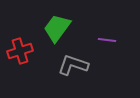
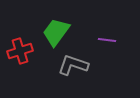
green trapezoid: moved 1 px left, 4 px down
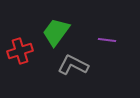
gray L-shape: rotated 8 degrees clockwise
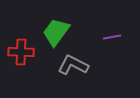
purple line: moved 5 px right, 3 px up; rotated 18 degrees counterclockwise
red cross: moved 1 px right, 1 px down; rotated 20 degrees clockwise
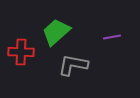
green trapezoid: rotated 12 degrees clockwise
gray L-shape: rotated 16 degrees counterclockwise
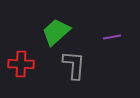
red cross: moved 12 px down
gray L-shape: moved 1 px right; rotated 84 degrees clockwise
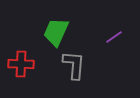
green trapezoid: rotated 24 degrees counterclockwise
purple line: moved 2 px right; rotated 24 degrees counterclockwise
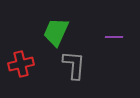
purple line: rotated 36 degrees clockwise
red cross: rotated 15 degrees counterclockwise
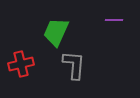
purple line: moved 17 px up
